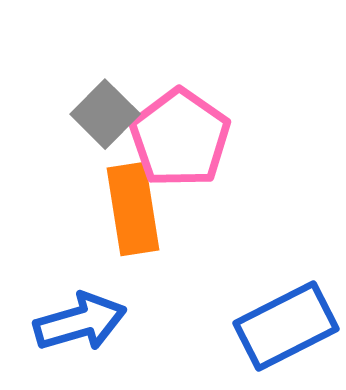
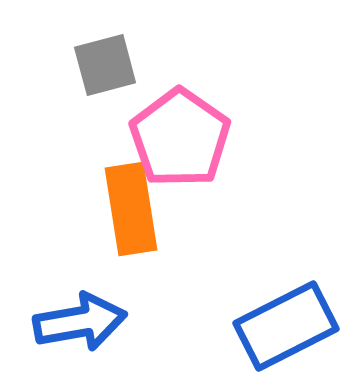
gray square: moved 49 px up; rotated 30 degrees clockwise
orange rectangle: moved 2 px left
blue arrow: rotated 6 degrees clockwise
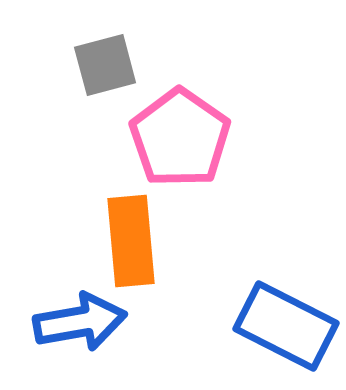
orange rectangle: moved 32 px down; rotated 4 degrees clockwise
blue rectangle: rotated 54 degrees clockwise
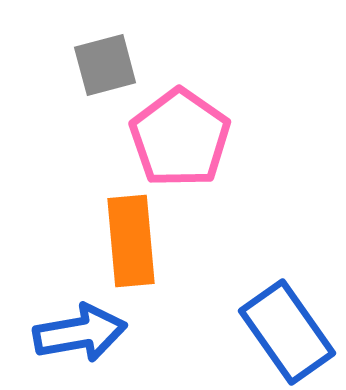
blue arrow: moved 11 px down
blue rectangle: moved 1 px right, 6 px down; rotated 28 degrees clockwise
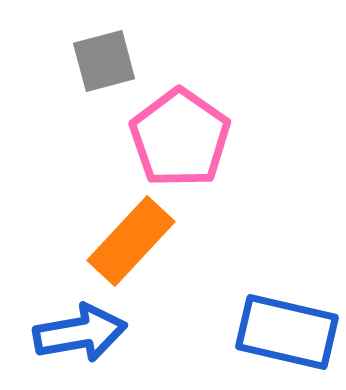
gray square: moved 1 px left, 4 px up
orange rectangle: rotated 48 degrees clockwise
blue rectangle: rotated 42 degrees counterclockwise
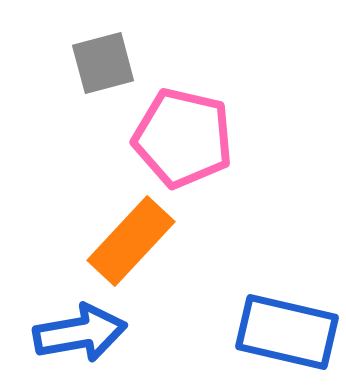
gray square: moved 1 px left, 2 px down
pink pentagon: moved 3 px right; rotated 22 degrees counterclockwise
